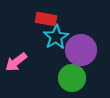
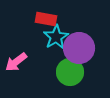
purple circle: moved 2 px left, 2 px up
green circle: moved 2 px left, 6 px up
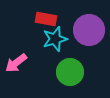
cyan star: moved 1 px left, 2 px down; rotated 15 degrees clockwise
purple circle: moved 10 px right, 18 px up
pink arrow: moved 1 px down
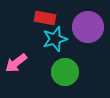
red rectangle: moved 1 px left, 1 px up
purple circle: moved 1 px left, 3 px up
green circle: moved 5 px left
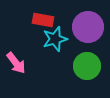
red rectangle: moved 2 px left, 2 px down
pink arrow: rotated 90 degrees counterclockwise
green circle: moved 22 px right, 6 px up
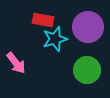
green circle: moved 4 px down
